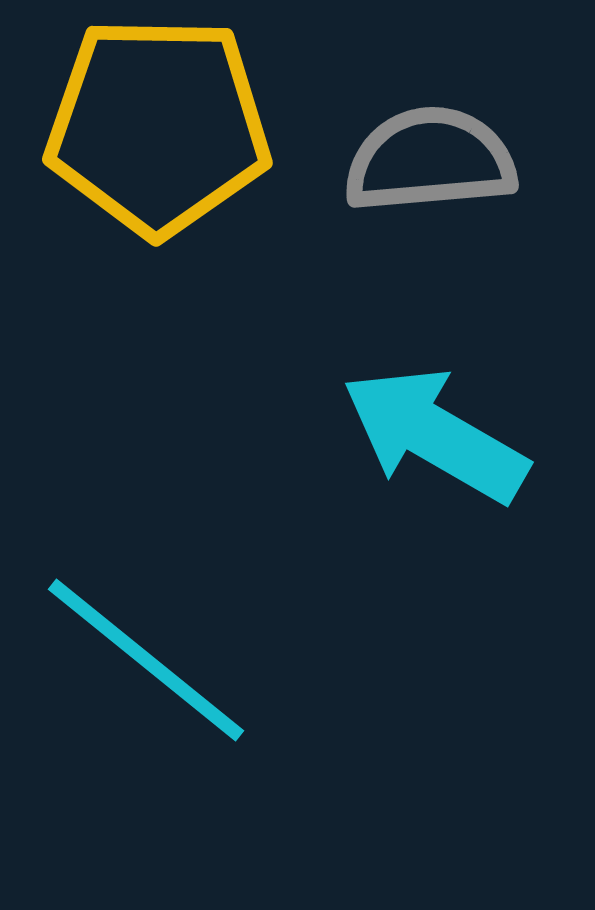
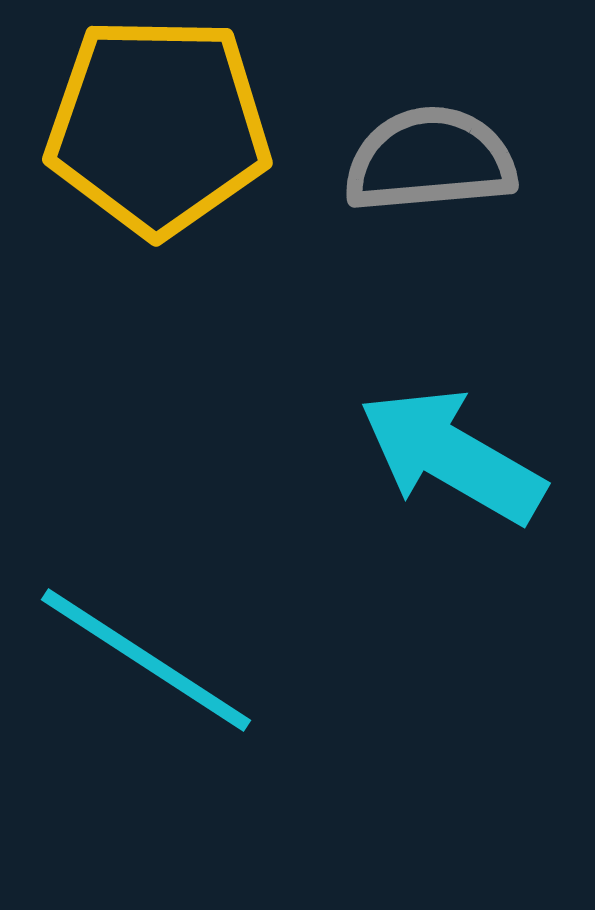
cyan arrow: moved 17 px right, 21 px down
cyan line: rotated 6 degrees counterclockwise
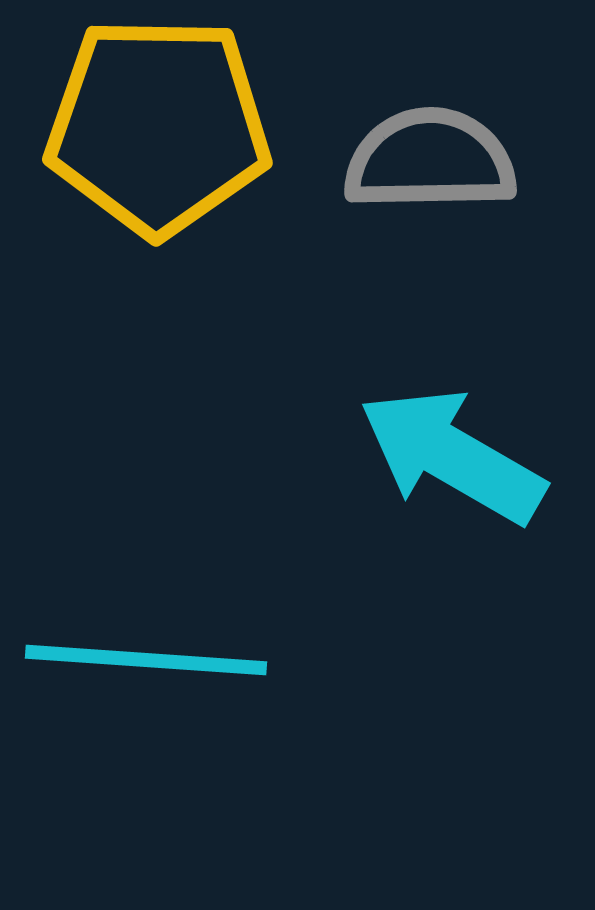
gray semicircle: rotated 4 degrees clockwise
cyan line: rotated 29 degrees counterclockwise
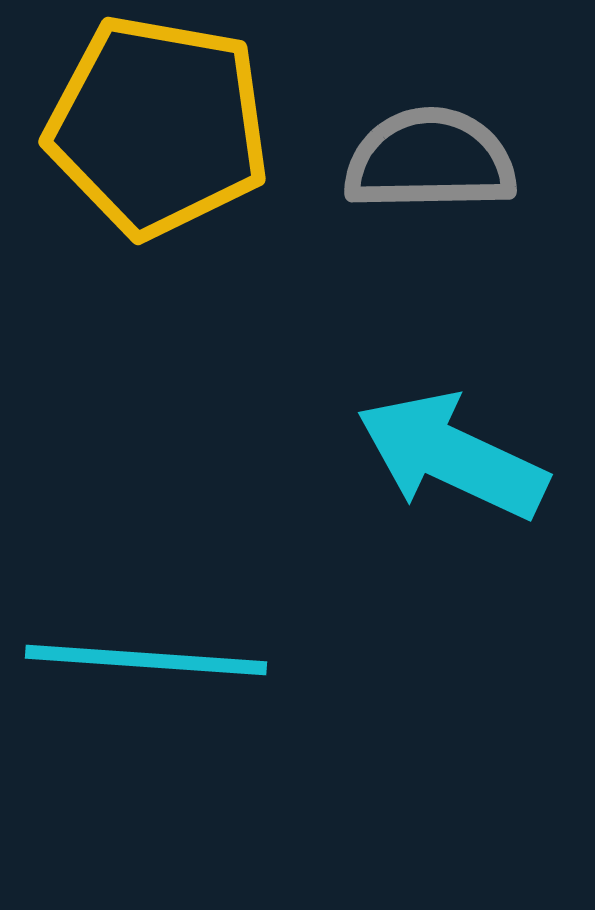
yellow pentagon: rotated 9 degrees clockwise
cyan arrow: rotated 5 degrees counterclockwise
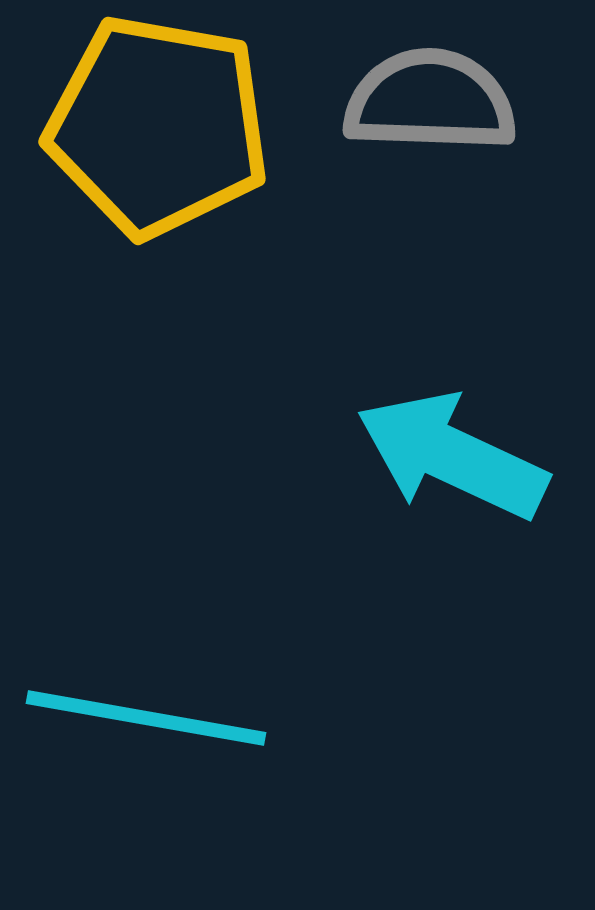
gray semicircle: moved 59 px up; rotated 3 degrees clockwise
cyan line: moved 58 px down; rotated 6 degrees clockwise
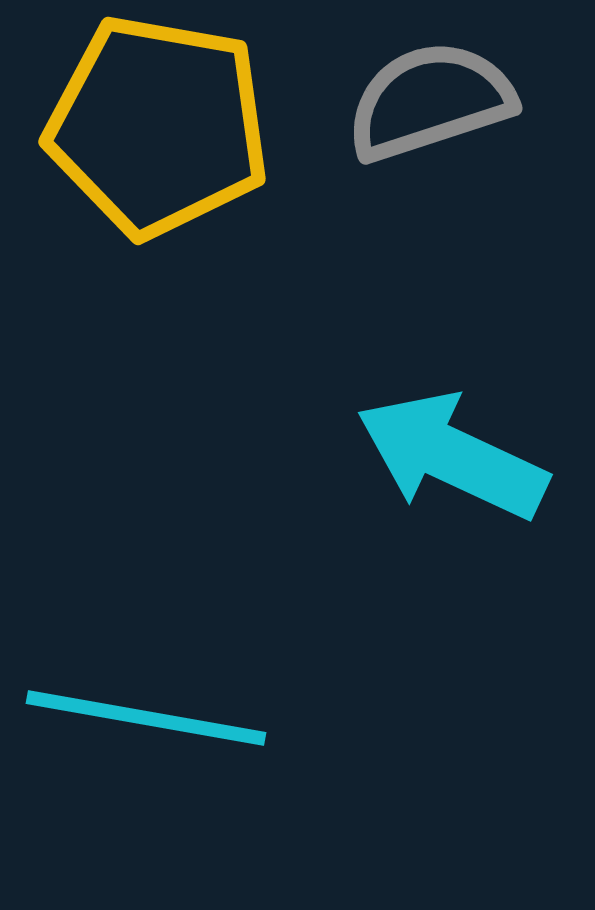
gray semicircle: rotated 20 degrees counterclockwise
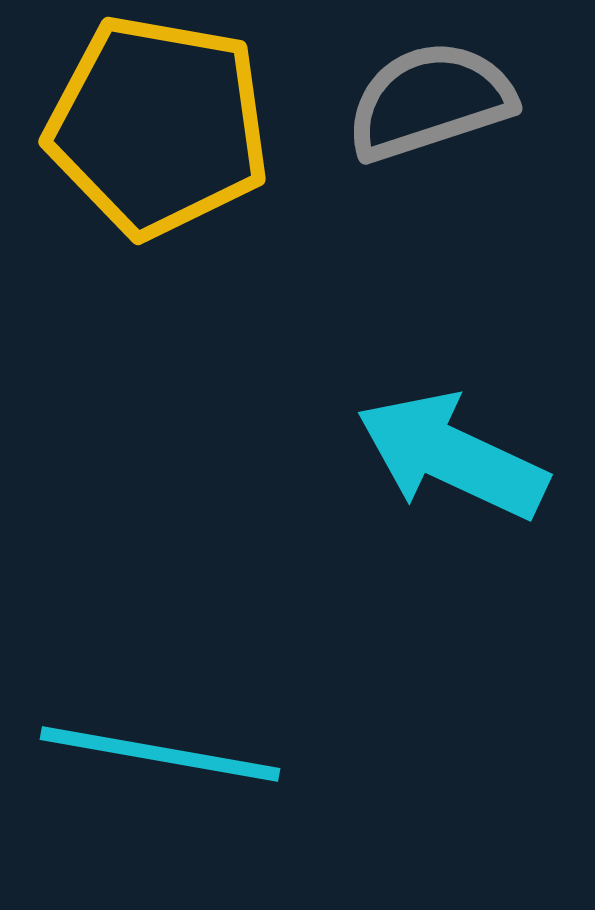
cyan line: moved 14 px right, 36 px down
